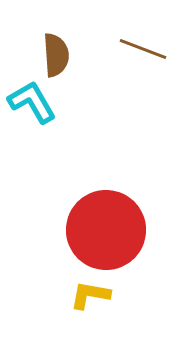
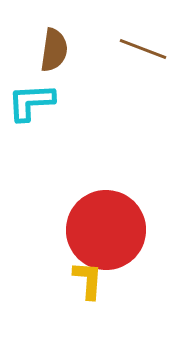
brown semicircle: moved 2 px left, 5 px up; rotated 12 degrees clockwise
cyan L-shape: moved 1 px left; rotated 63 degrees counterclockwise
yellow L-shape: moved 2 px left, 15 px up; rotated 84 degrees clockwise
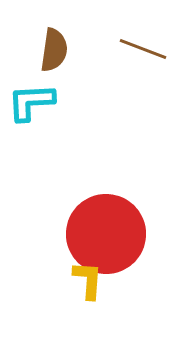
red circle: moved 4 px down
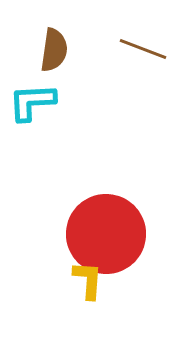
cyan L-shape: moved 1 px right
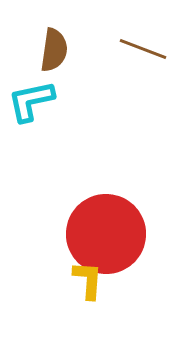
cyan L-shape: moved 1 px left, 1 px up; rotated 9 degrees counterclockwise
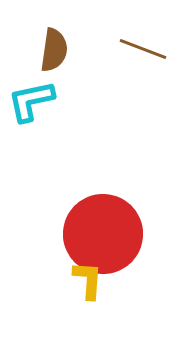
red circle: moved 3 px left
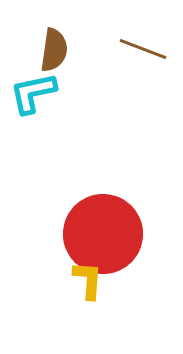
cyan L-shape: moved 2 px right, 8 px up
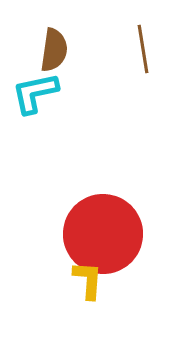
brown line: rotated 60 degrees clockwise
cyan L-shape: moved 2 px right
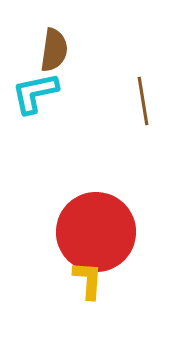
brown line: moved 52 px down
red circle: moved 7 px left, 2 px up
